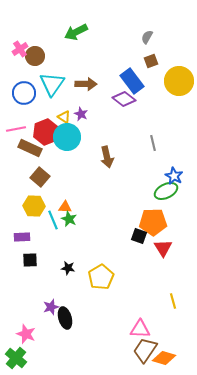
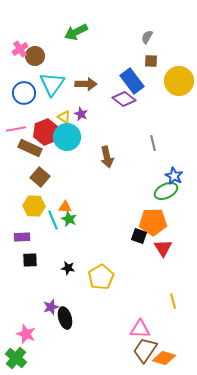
brown square at (151, 61): rotated 24 degrees clockwise
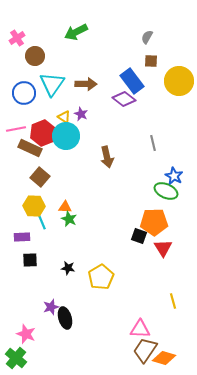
pink cross at (20, 49): moved 3 px left, 11 px up
red hexagon at (46, 132): moved 3 px left, 1 px down
cyan circle at (67, 137): moved 1 px left, 1 px up
green ellipse at (166, 191): rotated 50 degrees clockwise
cyan line at (53, 220): moved 12 px left
orange pentagon at (153, 222): moved 1 px right
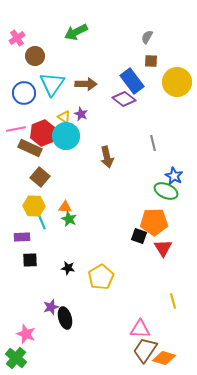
yellow circle at (179, 81): moved 2 px left, 1 px down
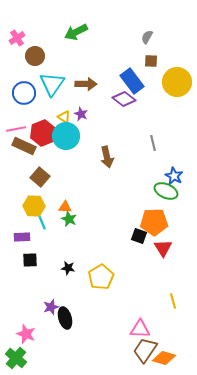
brown rectangle at (30, 148): moved 6 px left, 2 px up
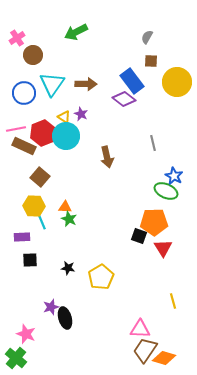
brown circle at (35, 56): moved 2 px left, 1 px up
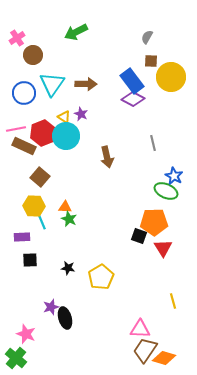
yellow circle at (177, 82): moved 6 px left, 5 px up
purple diamond at (124, 99): moved 9 px right; rotated 10 degrees counterclockwise
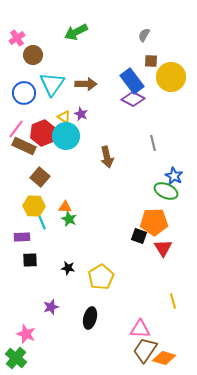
gray semicircle at (147, 37): moved 3 px left, 2 px up
pink line at (16, 129): rotated 42 degrees counterclockwise
black ellipse at (65, 318): moved 25 px right; rotated 30 degrees clockwise
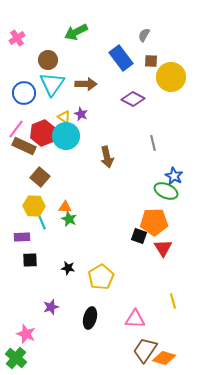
brown circle at (33, 55): moved 15 px right, 5 px down
blue rectangle at (132, 81): moved 11 px left, 23 px up
pink triangle at (140, 329): moved 5 px left, 10 px up
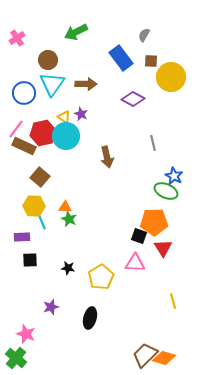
red hexagon at (43, 133): rotated 10 degrees clockwise
pink triangle at (135, 319): moved 56 px up
brown trapezoid at (145, 350): moved 5 px down; rotated 12 degrees clockwise
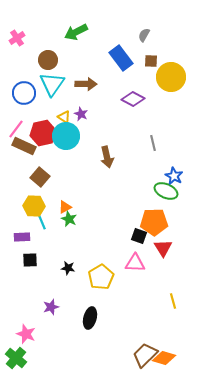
orange triangle at (65, 207): rotated 32 degrees counterclockwise
